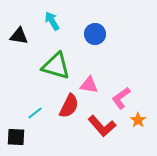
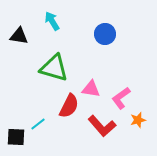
blue circle: moved 10 px right
green triangle: moved 2 px left, 2 px down
pink triangle: moved 2 px right, 4 px down
cyan line: moved 3 px right, 11 px down
orange star: rotated 21 degrees clockwise
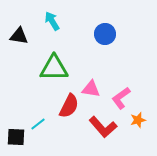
green triangle: rotated 16 degrees counterclockwise
red L-shape: moved 1 px right, 1 px down
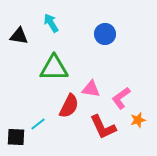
cyan arrow: moved 1 px left, 2 px down
red L-shape: rotated 16 degrees clockwise
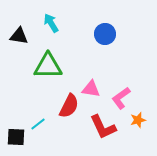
green triangle: moved 6 px left, 2 px up
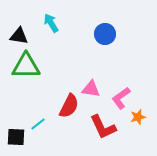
green triangle: moved 22 px left
orange star: moved 3 px up
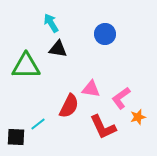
black triangle: moved 39 px right, 13 px down
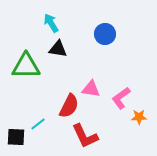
orange star: moved 1 px right; rotated 14 degrees clockwise
red L-shape: moved 18 px left, 9 px down
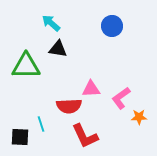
cyan arrow: rotated 18 degrees counterclockwise
blue circle: moved 7 px right, 8 px up
pink triangle: rotated 12 degrees counterclockwise
red semicircle: rotated 60 degrees clockwise
cyan line: moved 3 px right; rotated 70 degrees counterclockwise
black square: moved 4 px right
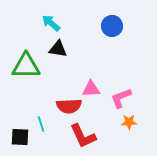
pink L-shape: rotated 15 degrees clockwise
orange star: moved 10 px left, 5 px down
red L-shape: moved 2 px left
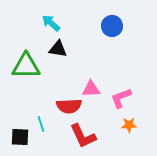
orange star: moved 3 px down
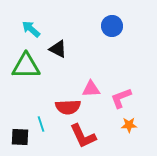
cyan arrow: moved 20 px left, 6 px down
black triangle: rotated 18 degrees clockwise
red semicircle: moved 1 px left, 1 px down
